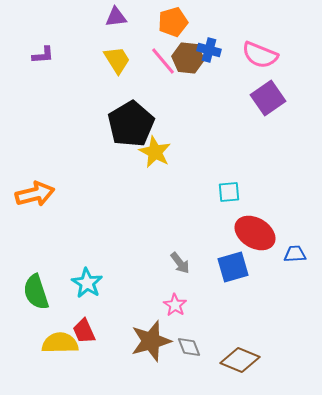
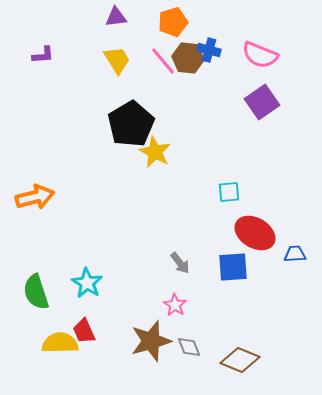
purple square: moved 6 px left, 4 px down
orange arrow: moved 3 px down
blue square: rotated 12 degrees clockwise
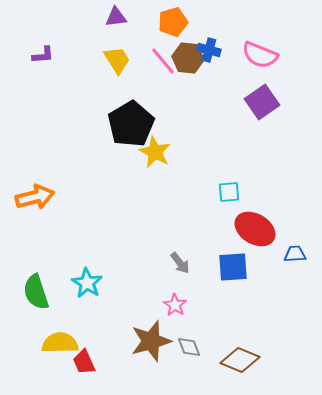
red ellipse: moved 4 px up
red trapezoid: moved 31 px down
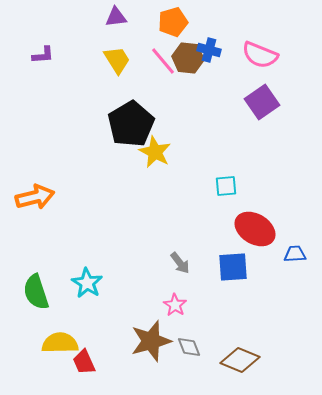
cyan square: moved 3 px left, 6 px up
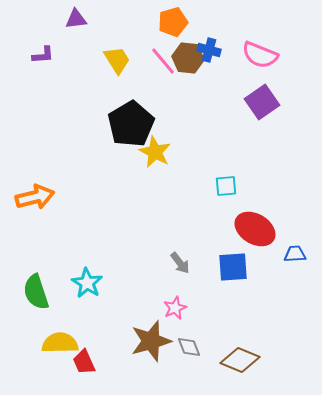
purple triangle: moved 40 px left, 2 px down
pink star: moved 3 px down; rotated 15 degrees clockwise
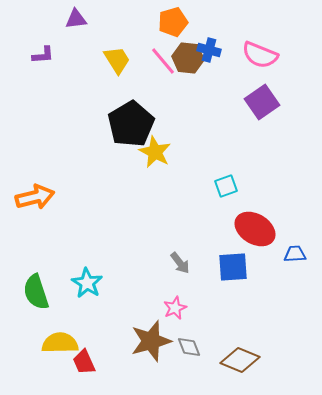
cyan square: rotated 15 degrees counterclockwise
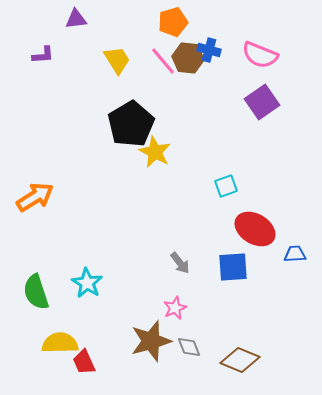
orange arrow: rotated 18 degrees counterclockwise
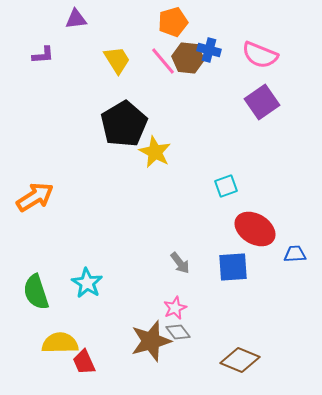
black pentagon: moved 7 px left
gray diamond: moved 11 px left, 15 px up; rotated 15 degrees counterclockwise
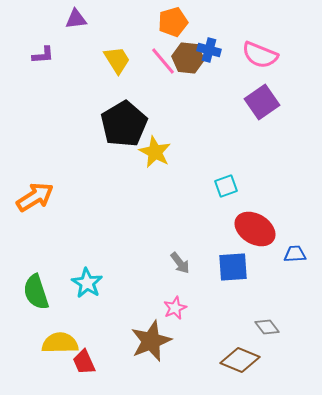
gray diamond: moved 89 px right, 5 px up
brown star: rotated 6 degrees counterclockwise
